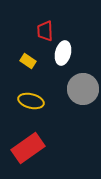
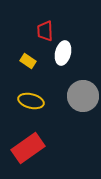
gray circle: moved 7 px down
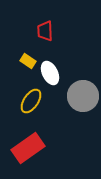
white ellipse: moved 13 px left, 20 px down; rotated 40 degrees counterclockwise
yellow ellipse: rotated 70 degrees counterclockwise
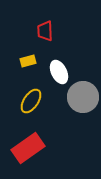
yellow rectangle: rotated 49 degrees counterclockwise
white ellipse: moved 9 px right, 1 px up
gray circle: moved 1 px down
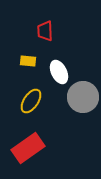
yellow rectangle: rotated 21 degrees clockwise
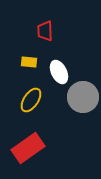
yellow rectangle: moved 1 px right, 1 px down
yellow ellipse: moved 1 px up
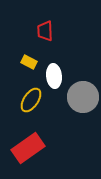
yellow rectangle: rotated 21 degrees clockwise
white ellipse: moved 5 px left, 4 px down; rotated 20 degrees clockwise
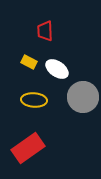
white ellipse: moved 3 px right, 7 px up; rotated 50 degrees counterclockwise
yellow ellipse: moved 3 px right; rotated 60 degrees clockwise
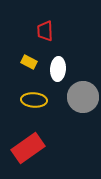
white ellipse: moved 1 px right; rotated 60 degrees clockwise
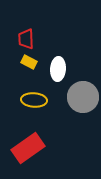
red trapezoid: moved 19 px left, 8 px down
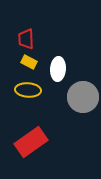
yellow ellipse: moved 6 px left, 10 px up
red rectangle: moved 3 px right, 6 px up
